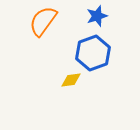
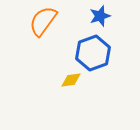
blue star: moved 3 px right
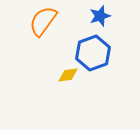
yellow diamond: moved 3 px left, 5 px up
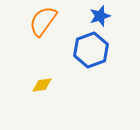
blue hexagon: moved 2 px left, 3 px up
yellow diamond: moved 26 px left, 10 px down
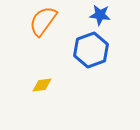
blue star: moved 1 px up; rotated 25 degrees clockwise
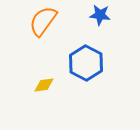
blue hexagon: moved 5 px left, 13 px down; rotated 12 degrees counterclockwise
yellow diamond: moved 2 px right
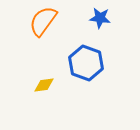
blue star: moved 3 px down
blue hexagon: rotated 8 degrees counterclockwise
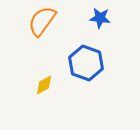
orange semicircle: moved 1 px left
yellow diamond: rotated 20 degrees counterclockwise
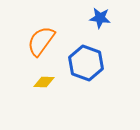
orange semicircle: moved 1 px left, 20 px down
yellow diamond: moved 3 px up; rotated 30 degrees clockwise
